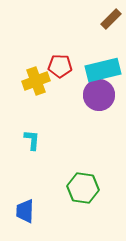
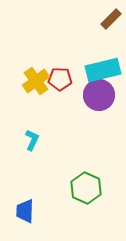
red pentagon: moved 13 px down
yellow cross: rotated 16 degrees counterclockwise
cyan L-shape: rotated 20 degrees clockwise
green hexagon: moved 3 px right; rotated 16 degrees clockwise
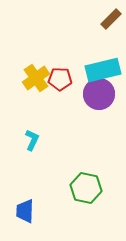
yellow cross: moved 3 px up
purple circle: moved 1 px up
green hexagon: rotated 12 degrees counterclockwise
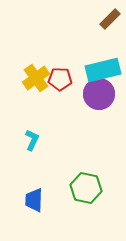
brown rectangle: moved 1 px left
blue trapezoid: moved 9 px right, 11 px up
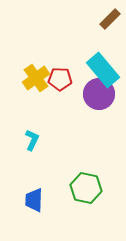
cyan rectangle: rotated 64 degrees clockwise
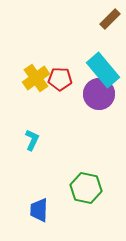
blue trapezoid: moved 5 px right, 10 px down
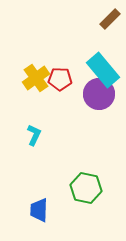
cyan L-shape: moved 2 px right, 5 px up
